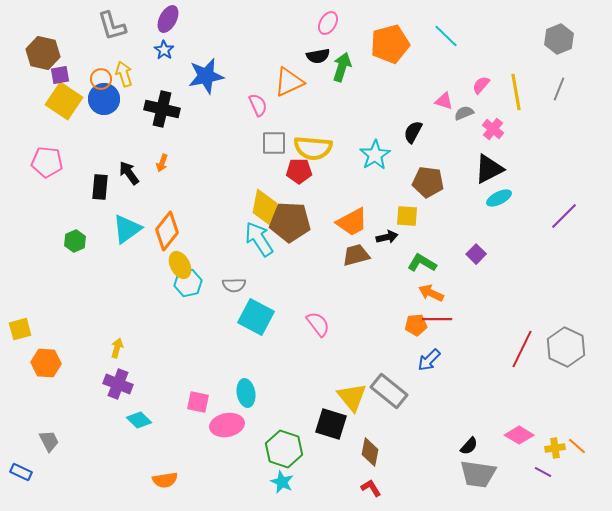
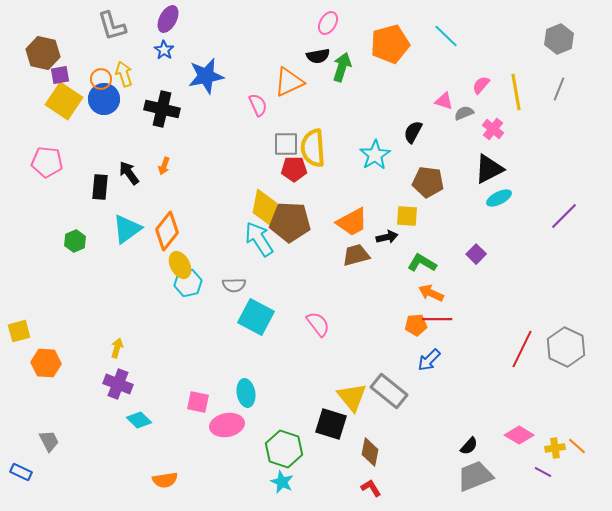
gray square at (274, 143): moved 12 px right, 1 px down
yellow semicircle at (313, 148): rotated 81 degrees clockwise
orange arrow at (162, 163): moved 2 px right, 3 px down
red pentagon at (299, 171): moved 5 px left, 2 px up
yellow square at (20, 329): moved 1 px left, 2 px down
gray trapezoid at (478, 474): moved 3 px left, 2 px down; rotated 150 degrees clockwise
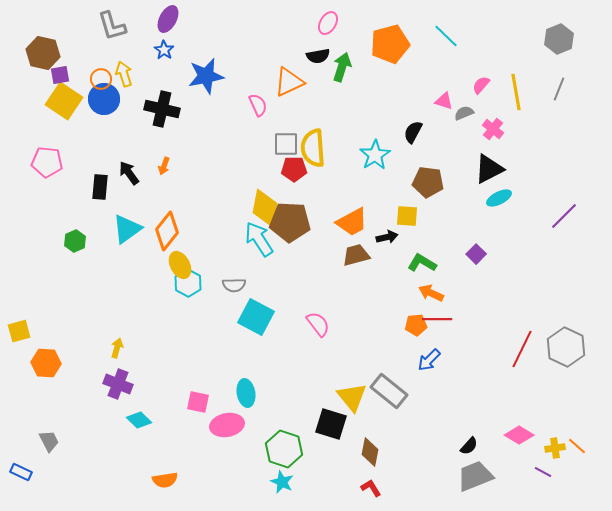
cyan hexagon at (188, 283): rotated 20 degrees counterclockwise
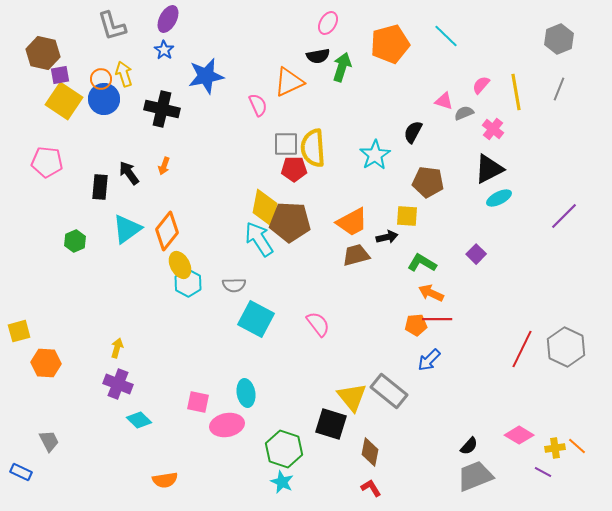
cyan square at (256, 317): moved 2 px down
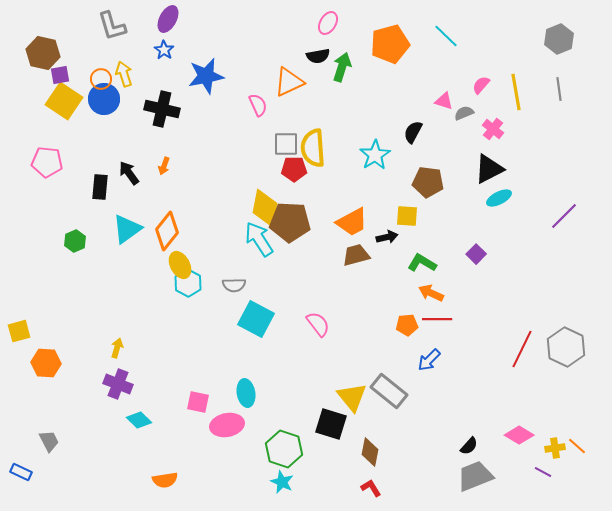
gray line at (559, 89): rotated 30 degrees counterclockwise
orange pentagon at (416, 325): moved 9 px left
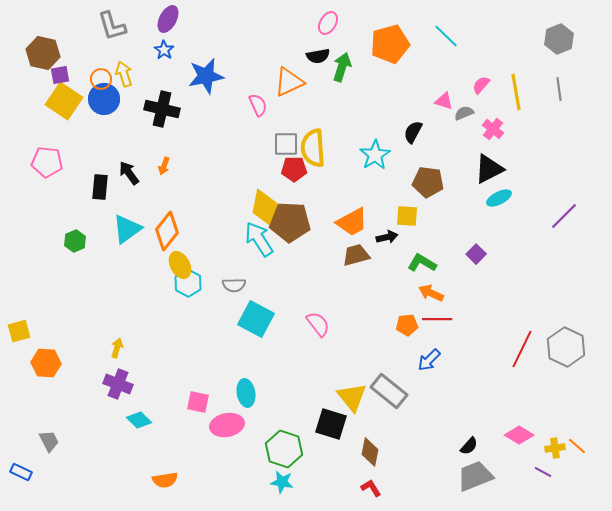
cyan star at (282, 482): rotated 15 degrees counterclockwise
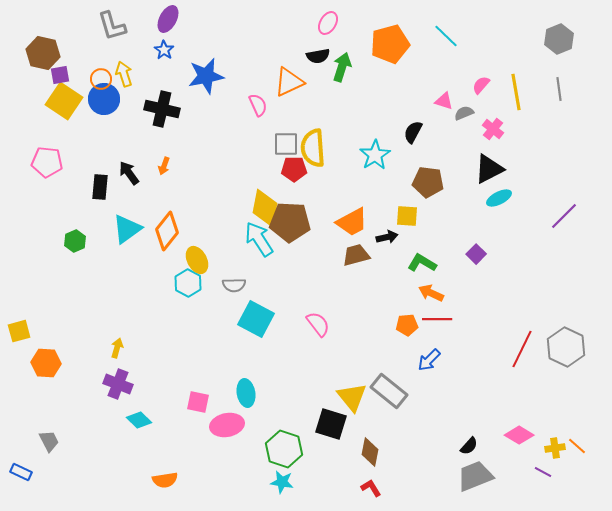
yellow ellipse at (180, 265): moved 17 px right, 5 px up
